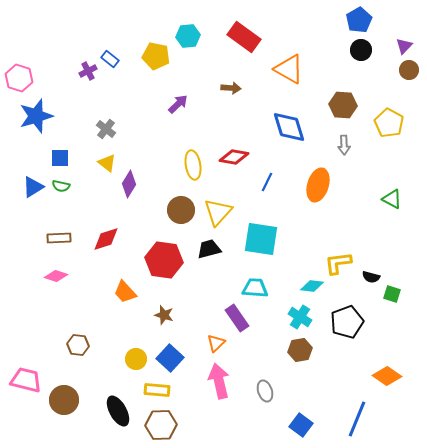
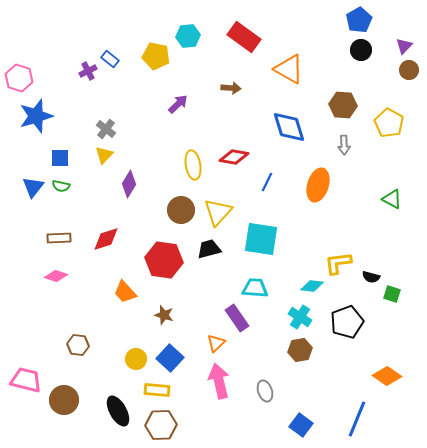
yellow triangle at (107, 163): moved 3 px left, 8 px up; rotated 36 degrees clockwise
blue triangle at (33, 187): rotated 20 degrees counterclockwise
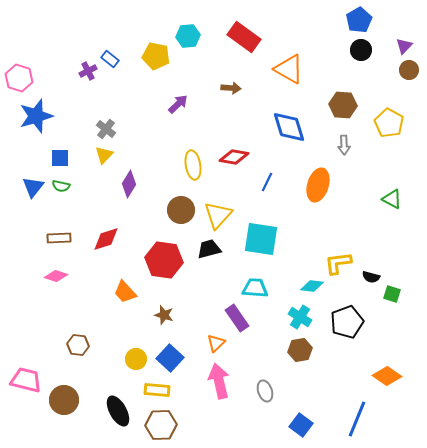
yellow triangle at (218, 212): moved 3 px down
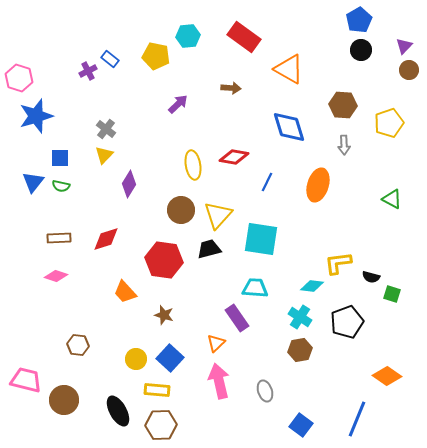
yellow pentagon at (389, 123): rotated 24 degrees clockwise
blue triangle at (33, 187): moved 5 px up
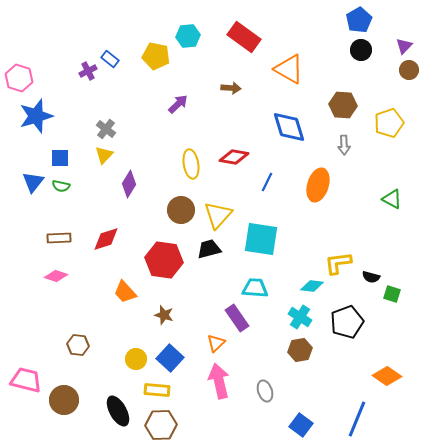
yellow ellipse at (193, 165): moved 2 px left, 1 px up
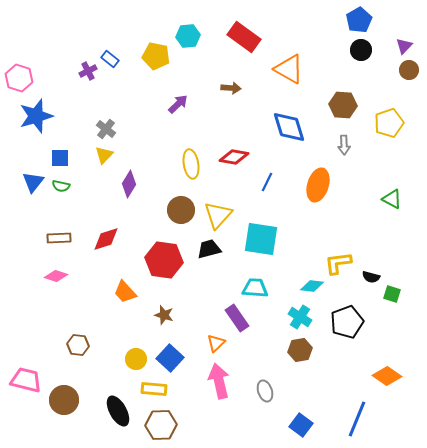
yellow rectangle at (157, 390): moved 3 px left, 1 px up
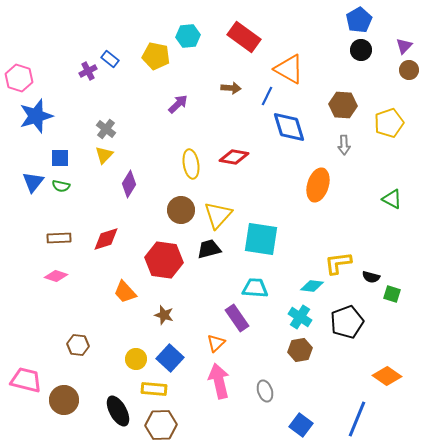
blue line at (267, 182): moved 86 px up
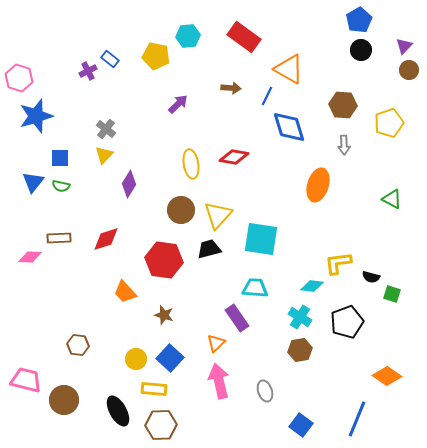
pink diamond at (56, 276): moved 26 px left, 19 px up; rotated 15 degrees counterclockwise
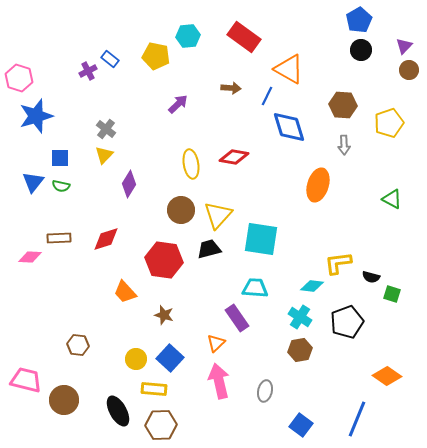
gray ellipse at (265, 391): rotated 30 degrees clockwise
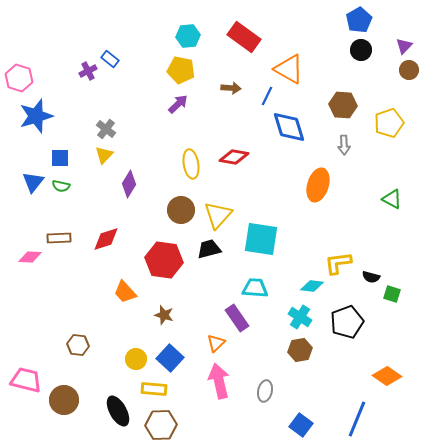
yellow pentagon at (156, 56): moved 25 px right, 14 px down
